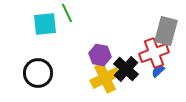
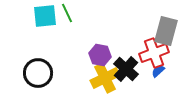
cyan square: moved 8 px up
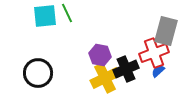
black cross: rotated 25 degrees clockwise
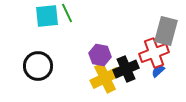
cyan square: moved 2 px right
black circle: moved 7 px up
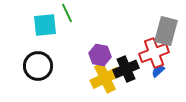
cyan square: moved 2 px left, 9 px down
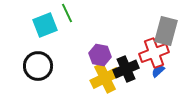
cyan square: rotated 15 degrees counterclockwise
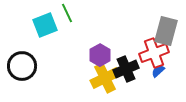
purple hexagon: rotated 20 degrees clockwise
black circle: moved 16 px left
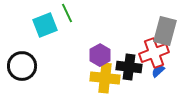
gray rectangle: moved 1 px left
black cross: moved 3 px right, 2 px up; rotated 30 degrees clockwise
yellow cross: rotated 32 degrees clockwise
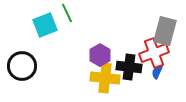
blue semicircle: moved 1 px left, 1 px down; rotated 24 degrees counterclockwise
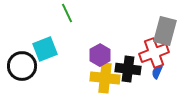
cyan square: moved 24 px down
black cross: moved 1 px left, 2 px down
